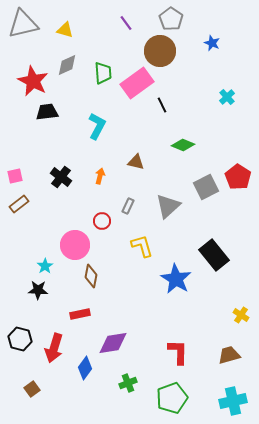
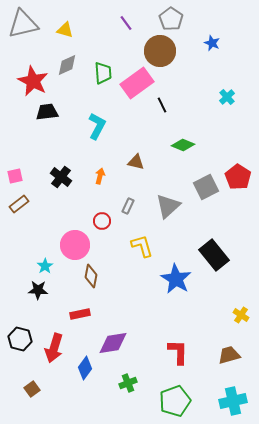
green pentagon at (172, 398): moved 3 px right, 3 px down
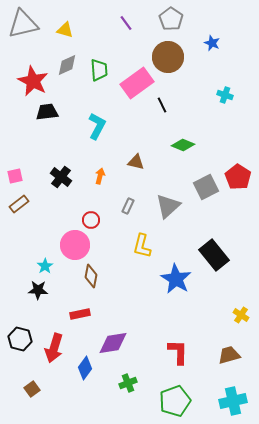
brown circle at (160, 51): moved 8 px right, 6 px down
green trapezoid at (103, 73): moved 4 px left, 3 px up
cyan cross at (227, 97): moved 2 px left, 2 px up; rotated 28 degrees counterclockwise
red circle at (102, 221): moved 11 px left, 1 px up
yellow L-shape at (142, 246): rotated 150 degrees counterclockwise
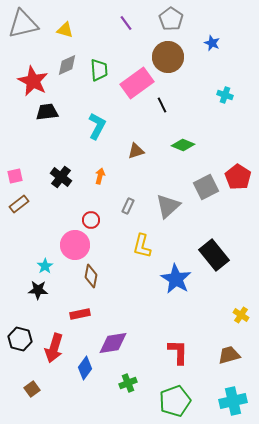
brown triangle at (136, 162): moved 11 px up; rotated 30 degrees counterclockwise
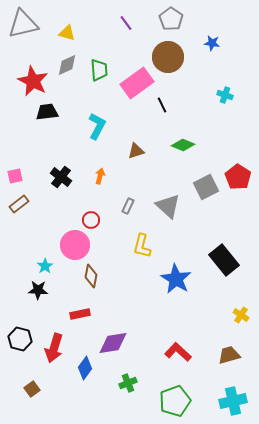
yellow triangle at (65, 30): moved 2 px right, 3 px down
blue star at (212, 43): rotated 14 degrees counterclockwise
gray triangle at (168, 206): rotated 36 degrees counterclockwise
black rectangle at (214, 255): moved 10 px right, 5 px down
red L-shape at (178, 352): rotated 48 degrees counterclockwise
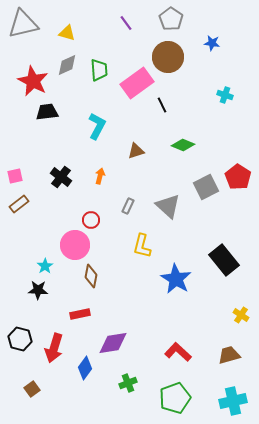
green pentagon at (175, 401): moved 3 px up
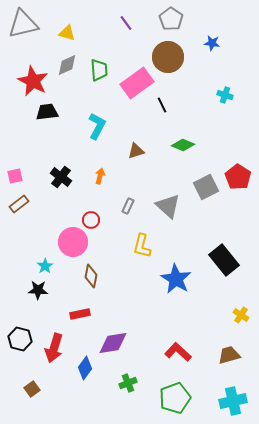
pink circle at (75, 245): moved 2 px left, 3 px up
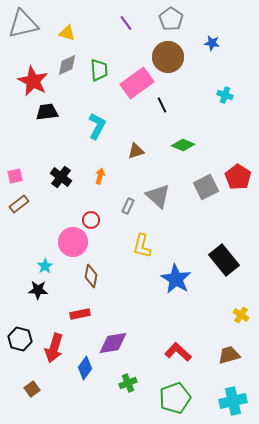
gray triangle at (168, 206): moved 10 px left, 10 px up
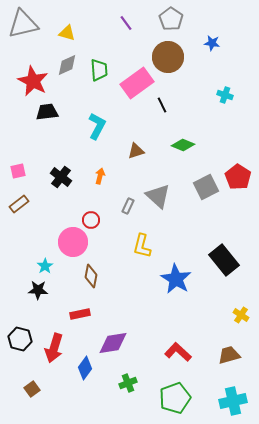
pink square at (15, 176): moved 3 px right, 5 px up
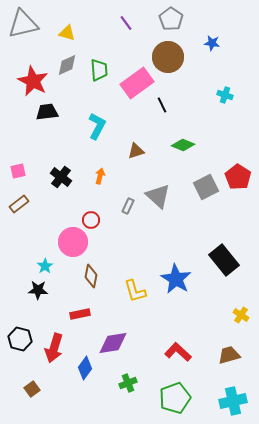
yellow L-shape at (142, 246): moved 7 px left, 45 px down; rotated 30 degrees counterclockwise
